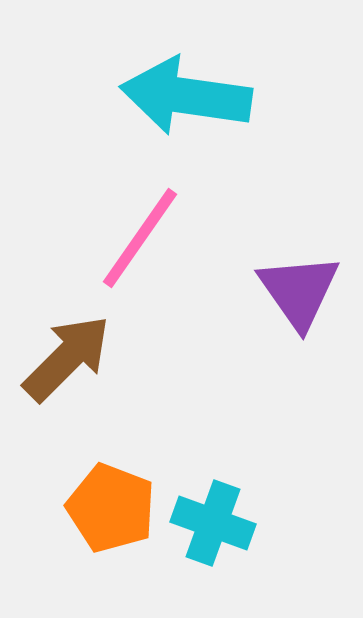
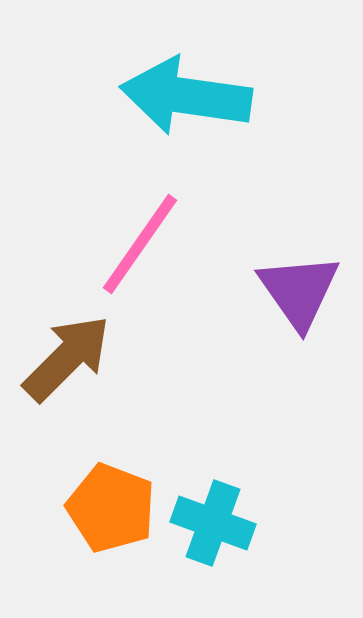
pink line: moved 6 px down
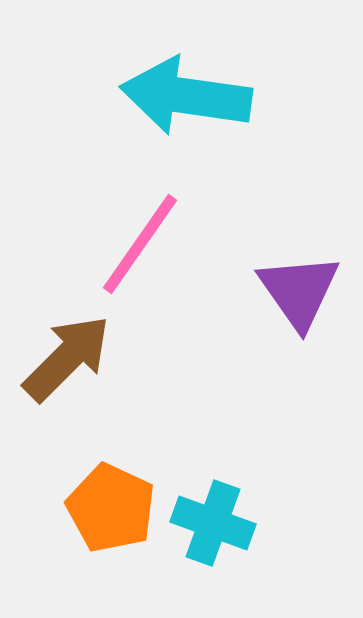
orange pentagon: rotated 4 degrees clockwise
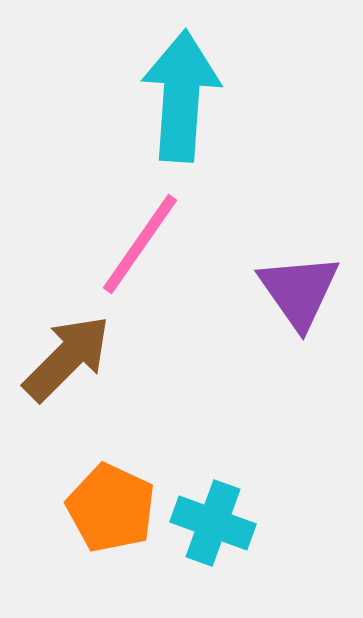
cyan arrow: moved 5 px left; rotated 86 degrees clockwise
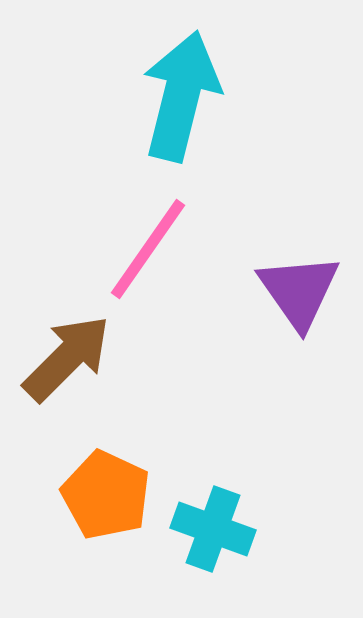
cyan arrow: rotated 10 degrees clockwise
pink line: moved 8 px right, 5 px down
orange pentagon: moved 5 px left, 13 px up
cyan cross: moved 6 px down
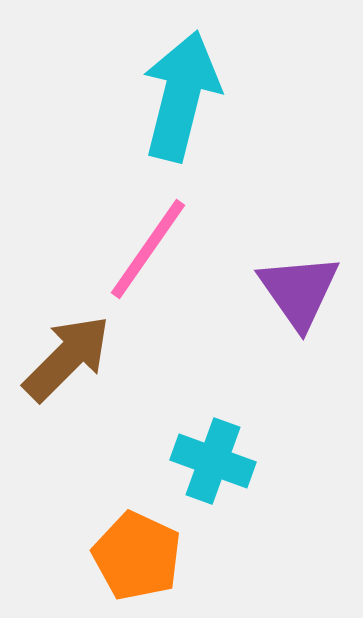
orange pentagon: moved 31 px right, 61 px down
cyan cross: moved 68 px up
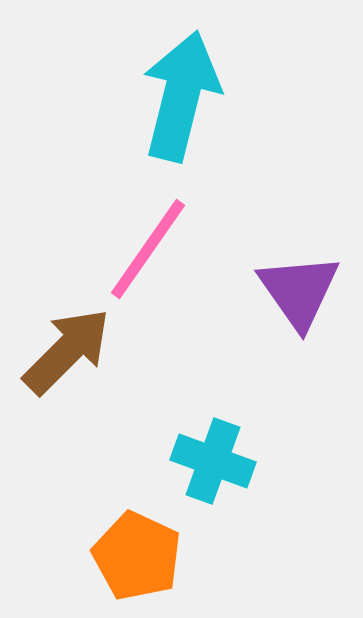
brown arrow: moved 7 px up
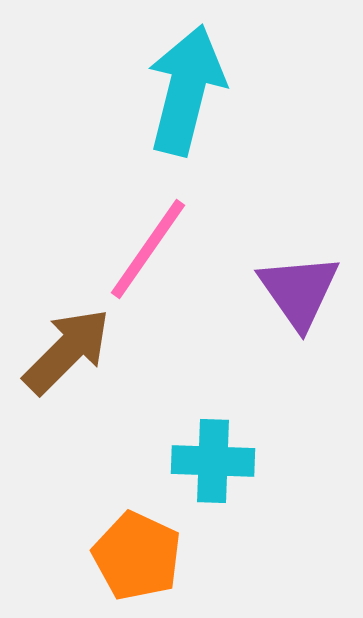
cyan arrow: moved 5 px right, 6 px up
cyan cross: rotated 18 degrees counterclockwise
